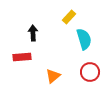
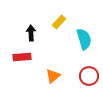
yellow rectangle: moved 10 px left, 5 px down
black arrow: moved 2 px left
red circle: moved 1 px left, 4 px down
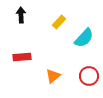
black arrow: moved 10 px left, 18 px up
cyan semicircle: moved 1 px up; rotated 60 degrees clockwise
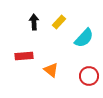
black arrow: moved 13 px right, 7 px down
red rectangle: moved 2 px right, 1 px up
orange triangle: moved 2 px left, 6 px up; rotated 42 degrees counterclockwise
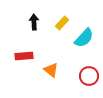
yellow rectangle: moved 3 px right, 1 px down
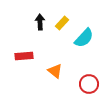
black arrow: moved 6 px right
orange triangle: moved 4 px right, 1 px down
red circle: moved 8 px down
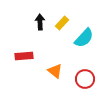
red circle: moved 4 px left, 5 px up
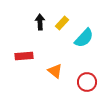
red circle: moved 2 px right, 3 px down
